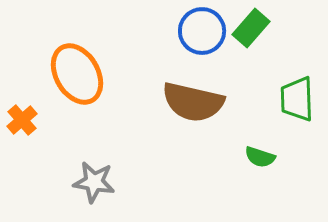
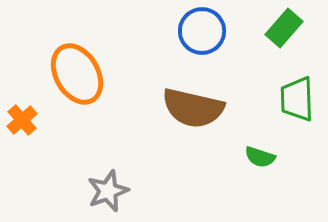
green rectangle: moved 33 px right
brown semicircle: moved 6 px down
gray star: moved 14 px right, 9 px down; rotated 30 degrees counterclockwise
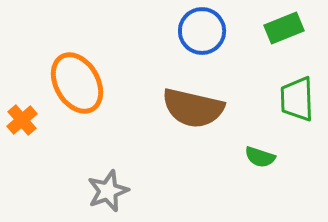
green rectangle: rotated 27 degrees clockwise
orange ellipse: moved 9 px down
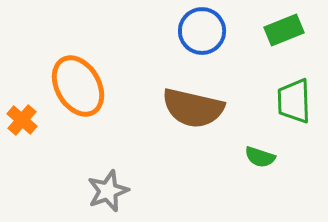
green rectangle: moved 2 px down
orange ellipse: moved 1 px right, 3 px down
green trapezoid: moved 3 px left, 2 px down
orange cross: rotated 8 degrees counterclockwise
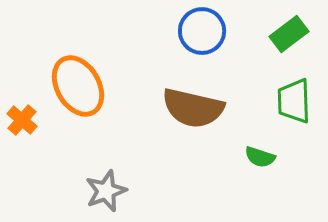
green rectangle: moved 5 px right, 4 px down; rotated 15 degrees counterclockwise
gray star: moved 2 px left
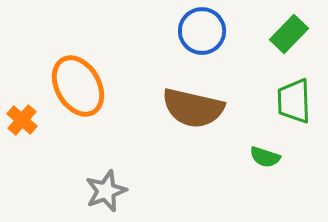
green rectangle: rotated 9 degrees counterclockwise
green semicircle: moved 5 px right
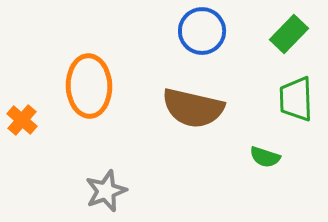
orange ellipse: moved 11 px right; rotated 28 degrees clockwise
green trapezoid: moved 2 px right, 2 px up
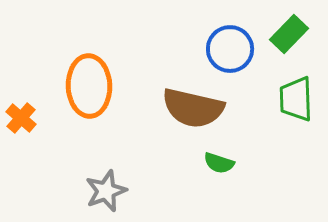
blue circle: moved 28 px right, 18 px down
orange cross: moved 1 px left, 2 px up
green semicircle: moved 46 px left, 6 px down
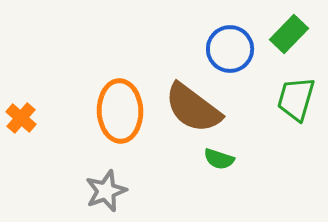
orange ellipse: moved 31 px right, 25 px down
green trapezoid: rotated 18 degrees clockwise
brown semicircle: rotated 24 degrees clockwise
green semicircle: moved 4 px up
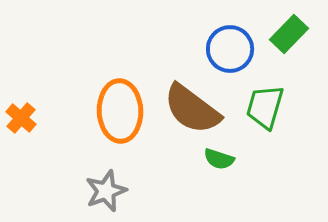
green trapezoid: moved 31 px left, 8 px down
brown semicircle: moved 1 px left, 1 px down
